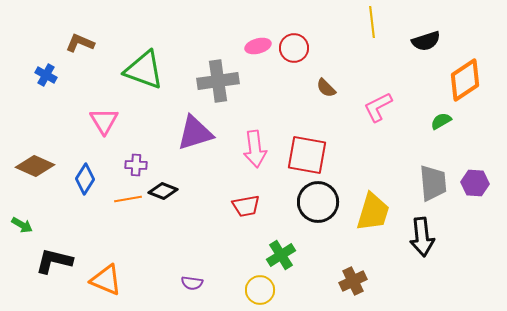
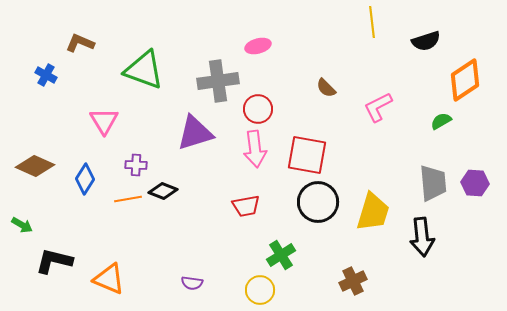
red circle: moved 36 px left, 61 px down
orange triangle: moved 3 px right, 1 px up
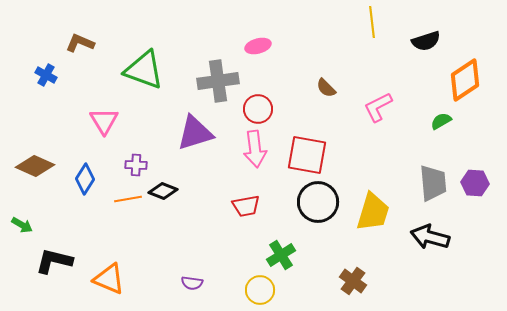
black arrow: moved 8 px right; rotated 111 degrees clockwise
brown cross: rotated 28 degrees counterclockwise
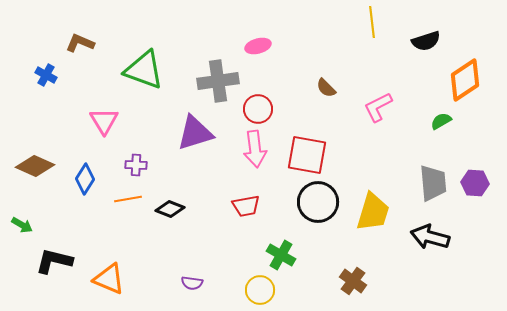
black diamond: moved 7 px right, 18 px down
green cross: rotated 28 degrees counterclockwise
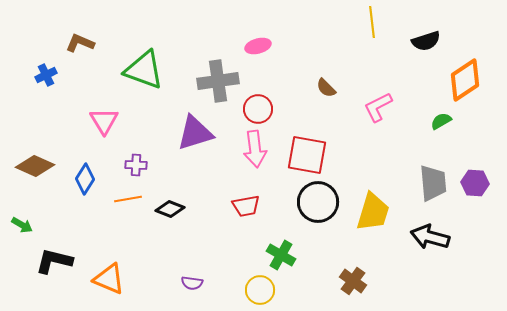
blue cross: rotated 35 degrees clockwise
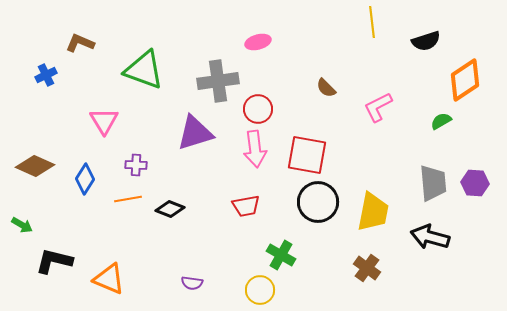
pink ellipse: moved 4 px up
yellow trapezoid: rotated 6 degrees counterclockwise
brown cross: moved 14 px right, 13 px up
